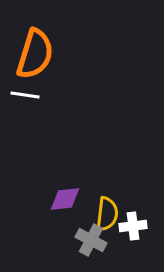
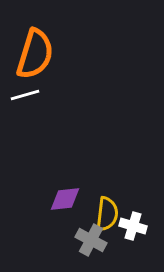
white line: rotated 24 degrees counterclockwise
white cross: rotated 24 degrees clockwise
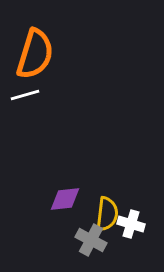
white cross: moved 2 px left, 2 px up
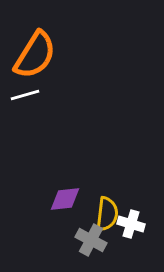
orange semicircle: moved 1 px down; rotated 15 degrees clockwise
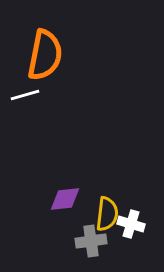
orange semicircle: moved 10 px right; rotated 21 degrees counterclockwise
gray cross: moved 1 px down; rotated 36 degrees counterclockwise
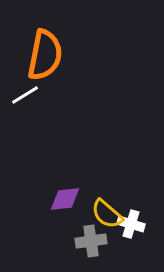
white line: rotated 16 degrees counterclockwise
yellow semicircle: rotated 124 degrees clockwise
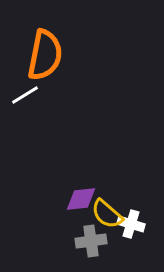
purple diamond: moved 16 px right
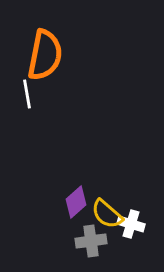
white line: moved 2 px right, 1 px up; rotated 68 degrees counterclockwise
purple diamond: moved 5 px left, 3 px down; rotated 36 degrees counterclockwise
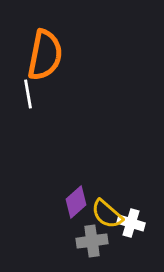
white line: moved 1 px right
white cross: moved 1 px up
gray cross: moved 1 px right
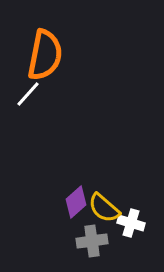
white line: rotated 52 degrees clockwise
yellow semicircle: moved 3 px left, 6 px up
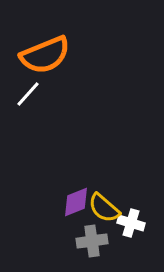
orange semicircle: rotated 57 degrees clockwise
purple diamond: rotated 20 degrees clockwise
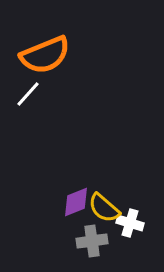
white cross: moved 1 px left
